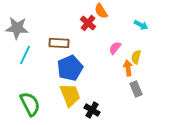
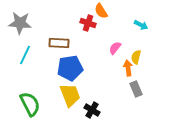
red cross: rotated 21 degrees counterclockwise
gray star: moved 3 px right, 5 px up
blue pentagon: rotated 15 degrees clockwise
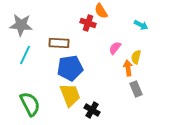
gray star: moved 1 px right, 2 px down
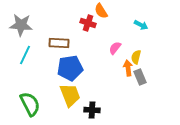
gray rectangle: moved 4 px right, 12 px up
black cross: rotated 28 degrees counterclockwise
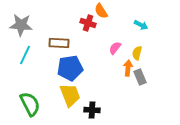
yellow semicircle: moved 1 px right, 4 px up
orange arrow: rotated 14 degrees clockwise
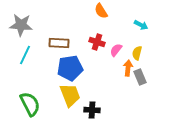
red cross: moved 9 px right, 19 px down
pink semicircle: moved 1 px right, 2 px down
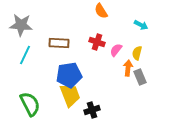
blue pentagon: moved 1 px left, 7 px down
black cross: rotated 21 degrees counterclockwise
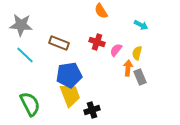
brown rectangle: rotated 18 degrees clockwise
cyan line: rotated 72 degrees counterclockwise
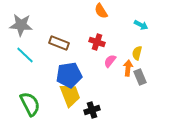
pink semicircle: moved 6 px left, 11 px down
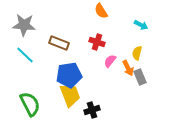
gray star: moved 3 px right
orange arrow: rotated 147 degrees clockwise
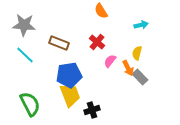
cyan arrow: rotated 40 degrees counterclockwise
red cross: rotated 21 degrees clockwise
gray rectangle: rotated 21 degrees counterclockwise
